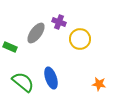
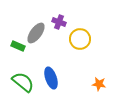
green rectangle: moved 8 px right, 1 px up
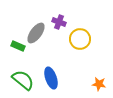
green semicircle: moved 2 px up
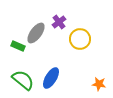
purple cross: rotated 32 degrees clockwise
blue ellipse: rotated 50 degrees clockwise
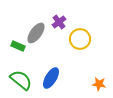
green semicircle: moved 2 px left
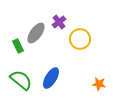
green rectangle: rotated 40 degrees clockwise
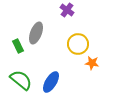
purple cross: moved 8 px right, 12 px up; rotated 16 degrees counterclockwise
gray ellipse: rotated 15 degrees counterclockwise
yellow circle: moved 2 px left, 5 px down
blue ellipse: moved 4 px down
orange star: moved 7 px left, 21 px up
